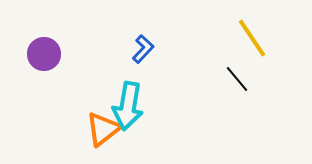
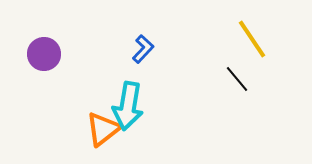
yellow line: moved 1 px down
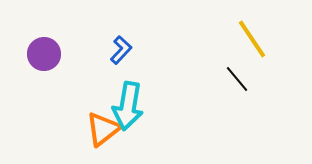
blue L-shape: moved 22 px left, 1 px down
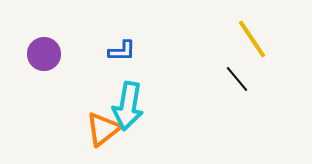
blue L-shape: moved 1 px right, 1 px down; rotated 48 degrees clockwise
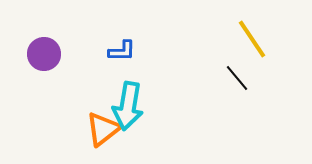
black line: moved 1 px up
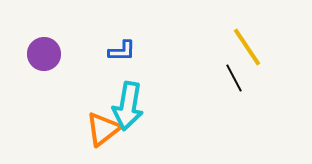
yellow line: moved 5 px left, 8 px down
black line: moved 3 px left; rotated 12 degrees clockwise
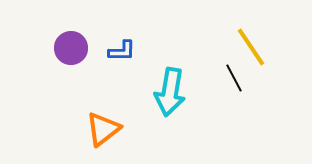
yellow line: moved 4 px right
purple circle: moved 27 px right, 6 px up
cyan arrow: moved 42 px right, 14 px up
